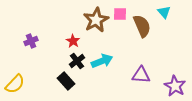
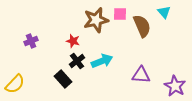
brown star: rotated 15 degrees clockwise
red star: rotated 16 degrees counterclockwise
black rectangle: moved 3 px left, 2 px up
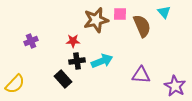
red star: rotated 16 degrees counterclockwise
black cross: rotated 28 degrees clockwise
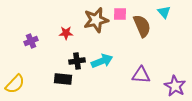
red star: moved 7 px left, 8 px up
black rectangle: rotated 42 degrees counterclockwise
